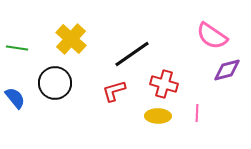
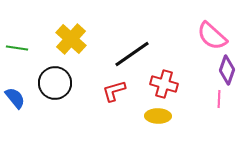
pink semicircle: rotated 8 degrees clockwise
purple diamond: rotated 56 degrees counterclockwise
pink line: moved 22 px right, 14 px up
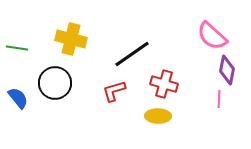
yellow cross: rotated 28 degrees counterclockwise
purple diamond: rotated 8 degrees counterclockwise
blue semicircle: moved 3 px right
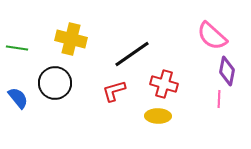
purple diamond: moved 1 px down
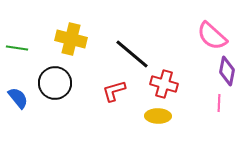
black line: rotated 75 degrees clockwise
pink line: moved 4 px down
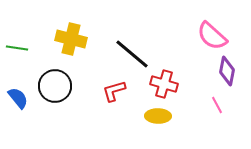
black circle: moved 3 px down
pink line: moved 2 px left, 2 px down; rotated 30 degrees counterclockwise
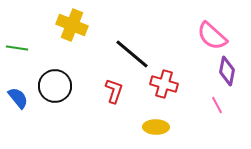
yellow cross: moved 1 px right, 14 px up; rotated 8 degrees clockwise
red L-shape: rotated 125 degrees clockwise
yellow ellipse: moved 2 px left, 11 px down
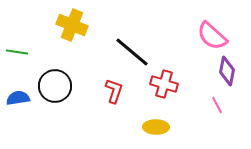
green line: moved 4 px down
black line: moved 2 px up
blue semicircle: rotated 60 degrees counterclockwise
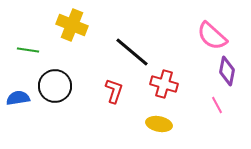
green line: moved 11 px right, 2 px up
yellow ellipse: moved 3 px right, 3 px up; rotated 10 degrees clockwise
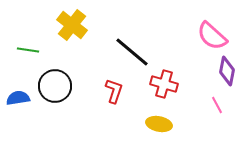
yellow cross: rotated 16 degrees clockwise
